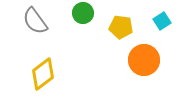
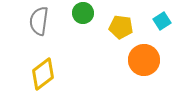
gray semicircle: moved 4 px right; rotated 44 degrees clockwise
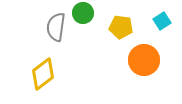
gray semicircle: moved 17 px right, 6 px down
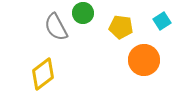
gray semicircle: rotated 36 degrees counterclockwise
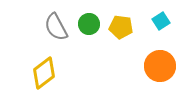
green circle: moved 6 px right, 11 px down
cyan square: moved 1 px left
orange circle: moved 16 px right, 6 px down
yellow diamond: moved 1 px right, 1 px up
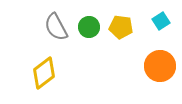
green circle: moved 3 px down
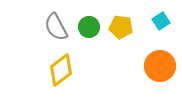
yellow diamond: moved 17 px right, 3 px up
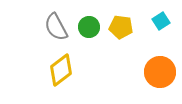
orange circle: moved 6 px down
